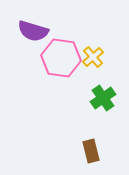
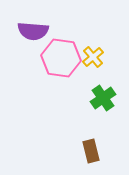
purple semicircle: rotated 12 degrees counterclockwise
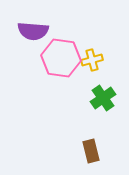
yellow cross: moved 1 px left, 3 px down; rotated 25 degrees clockwise
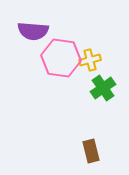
yellow cross: moved 2 px left
green cross: moved 10 px up
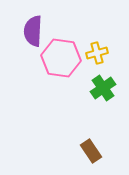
purple semicircle: rotated 88 degrees clockwise
yellow cross: moved 7 px right, 7 px up
brown rectangle: rotated 20 degrees counterclockwise
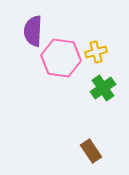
yellow cross: moved 1 px left, 1 px up
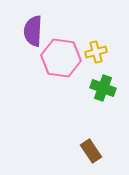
green cross: rotated 35 degrees counterclockwise
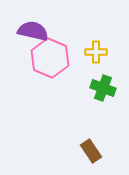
purple semicircle: rotated 100 degrees clockwise
yellow cross: rotated 15 degrees clockwise
pink hexagon: moved 11 px left; rotated 15 degrees clockwise
